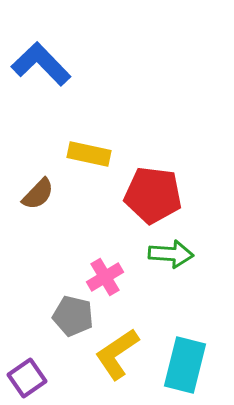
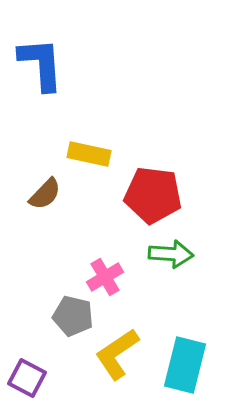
blue L-shape: rotated 40 degrees clockwise
brown semicircle: moved 7 px right
purple square: rotated 27 degrees counterclockwise
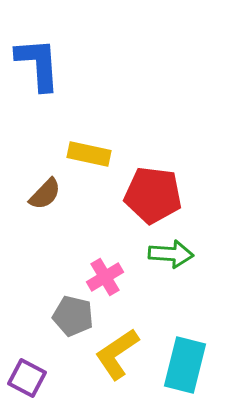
blue L-shape: moved 3 px left
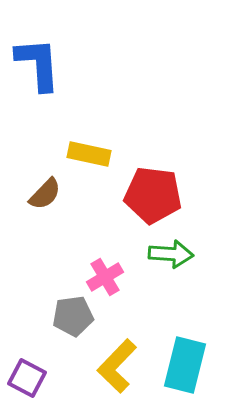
gray pentagon: rotated 21 degrees counterclockwise
yellow L-shape: moved 12 px down; rotated 12 degrees counterclockwise
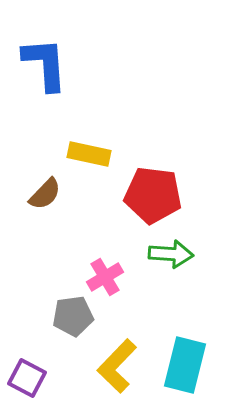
blue L-shape: moved 7 px right
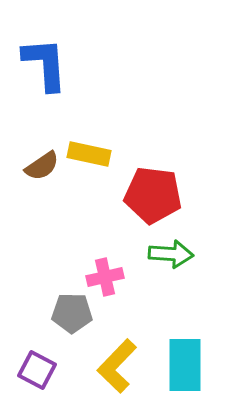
brown semicircle: moved 3 px left, 28 px up; rotated 12 degrees clockwise
pink cross: rotated 18 degrees clockwise
gray pentagon: moved 1 px left, 3 px up; rotated 9 degrees clockwise
cyan rectangle: rotated 14 degrees counterclockwise
purple square: moved 10 px right, 8 px up
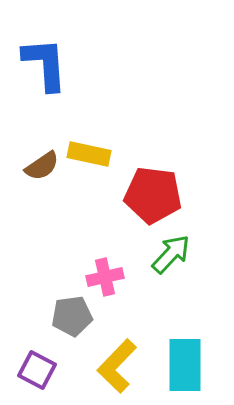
green arrow: rotated 51 degrees counterclockwise
gray pentagon: moved 3 px down; rotated 9 degrees counterclockwise
